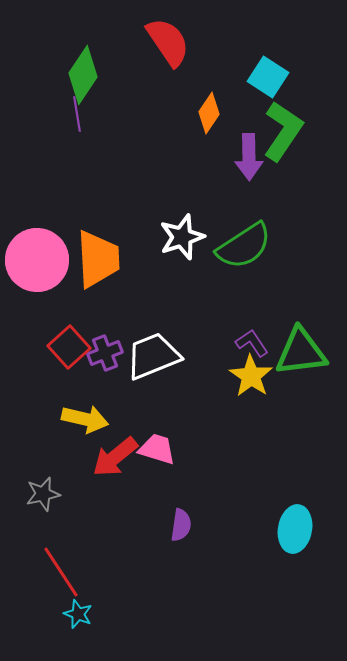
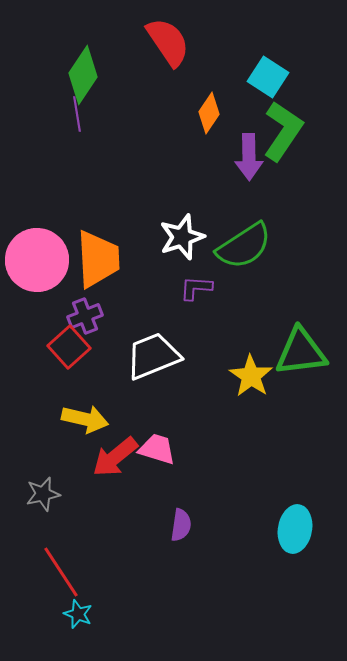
purple L-shape: moved 56 px left, 55 px up; rotated 52 degrees counterclockwise
purple cross: moved 20 px left, 37 px up
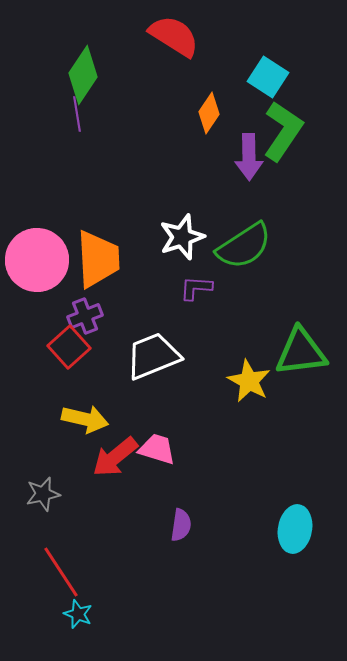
red semicircle: moved 6 px right, 6 px up; rotated 24 degrees counterclockwise
yellow star: moved 2 px left, 5 px down; rotated 6 degrees counterclockwise
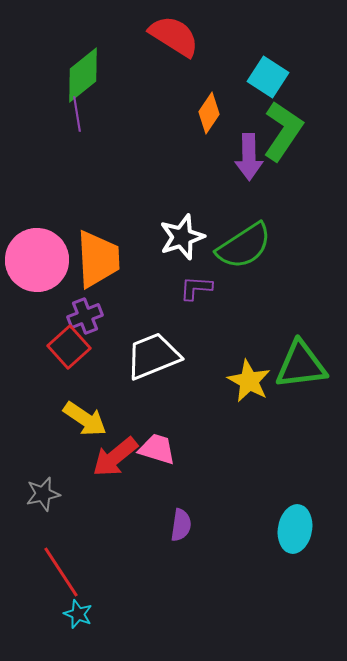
green diamond: rotated 18 degrees clockwise
green triangle: moved 13 px down
yellow arrow: rotated 21 degrees clockwise
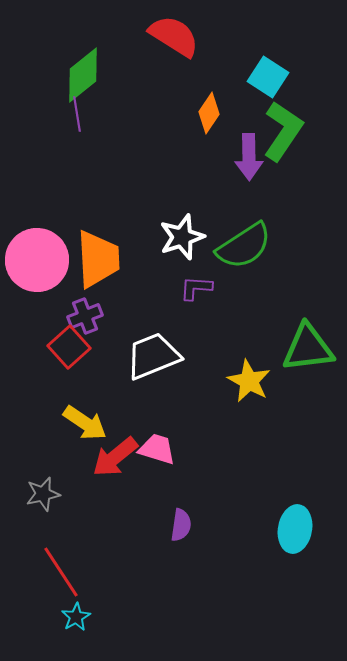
green triangle: moved 7 px right, 17 px up
yellow arrow: moved 4 px down
cyan star: moved 2 px left, 3 px down; rotated 20 degrees clockwise
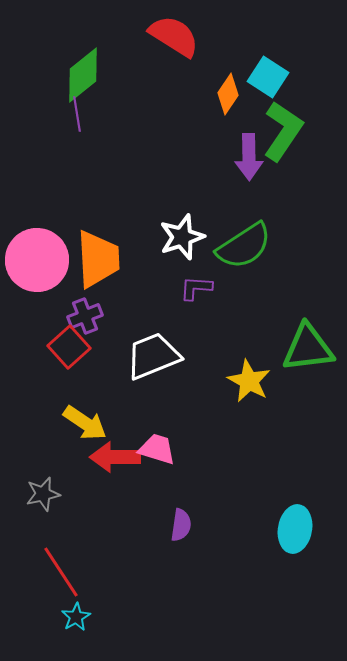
orange diamond: moved 19 px right, 19 px up
red arrow: rotated 39 degrees clockwise
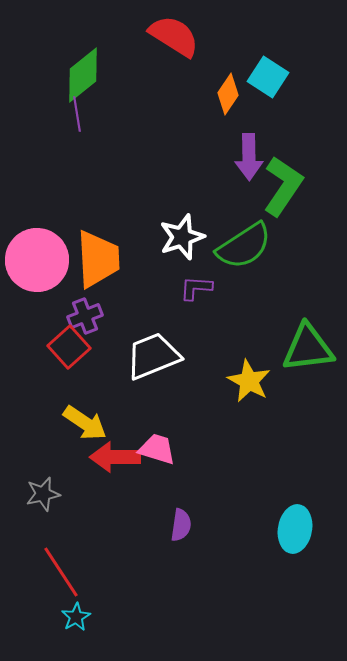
green L-shape: moved 55 px down
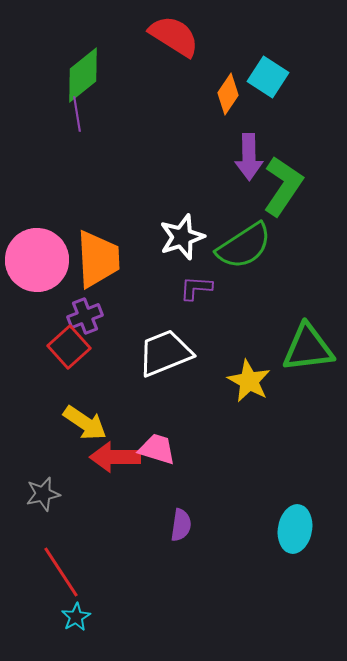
white trapezoid: moved 12 px right, 3 px up
